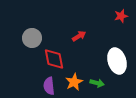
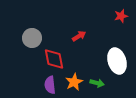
purple semicircle: moved 1 px right, 1 px up
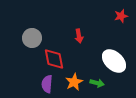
red arrow: rotated 112 degrees clockwise
white ellipse: moved 3 px left; rotated 30 degrees counterclockwise
purple semicircle: moved 3 px left, 1 px up; rotated 12 degrees clockwise
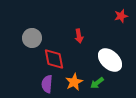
white ellipse: moved 4 px left, 1 px up
green arrow: rotated 128 degrees clockwise
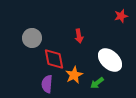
orange star: moved 7 px up
